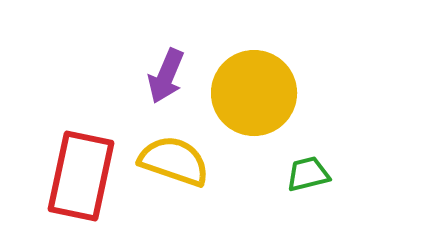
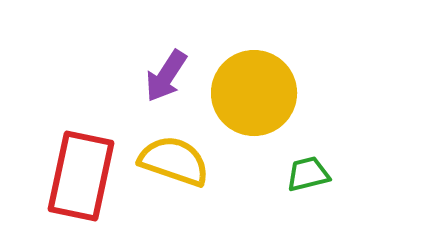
purple arrow: rotated 10 degrees clockwise
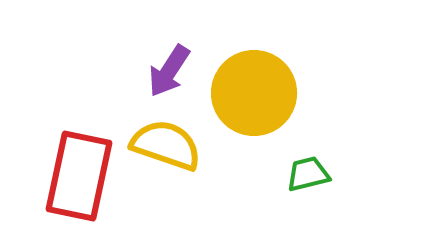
purple arrow: moved 3 px right, 5 px up
yellow semicircle: moved 8 px left, 16 px up
red rectangle: moved 2 px left
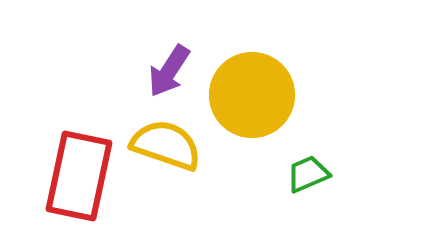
yellow circle: moved 2 px left, 2 px down
green trapezoid: rotated 9 degrees counterclockwise
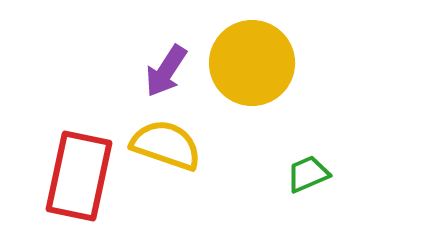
purple arrow: moved 3 px left
yellow circle: moved 32 px up
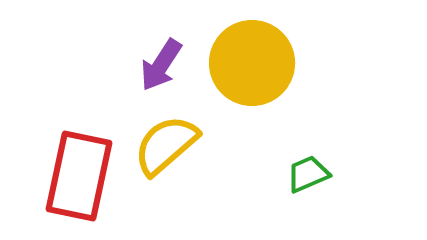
purple arrow: moved 5 px left, 6 px up
yellow semicircle: rotated 60 degrees counterclockwise
